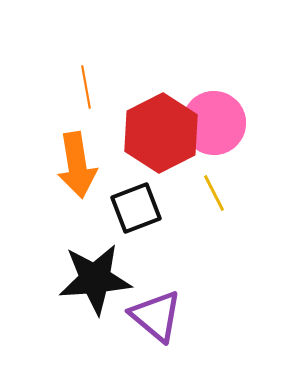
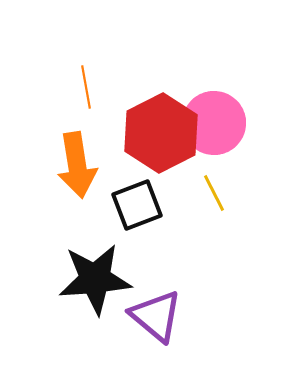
black square: moved 1 px right, 3 px up
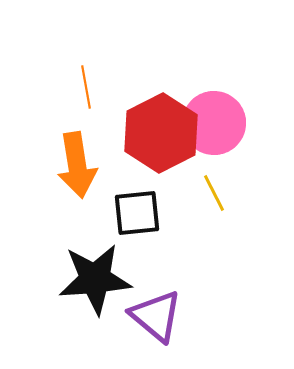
black square: moved 8 px down; rotated 15 degrees clockwise
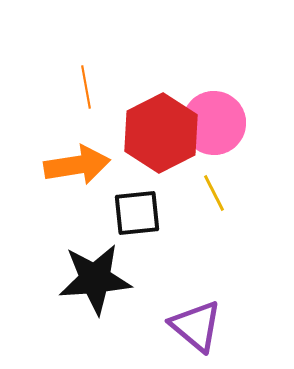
orange arrow: rotated 90 degrees counterclockwise
purple triangle: moved 40 px right, 10 px down
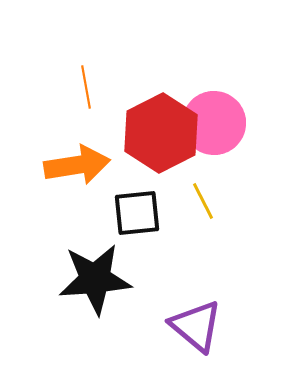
yellow line: moved 11 px left, 8 px down
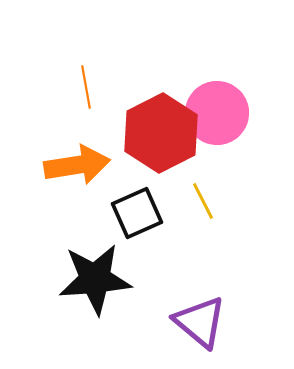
pink circle: moved 3 px right, 10 px up
black square: rotated 18 degrees counterclockwise
purple triangle: moved 4 px right, 4 px up
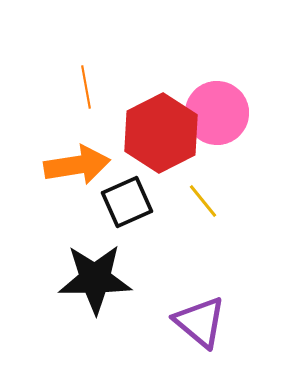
yellow line: rotated 12 degrees counterclockwise
black square: moved 10 px left, 11 px up
black star: rotated 4 degrees clockwise
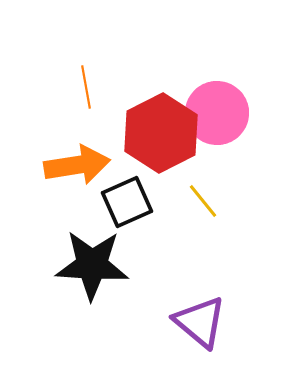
black star: moved 3 px left, 14 px up; rotated 4 degrees clockwise
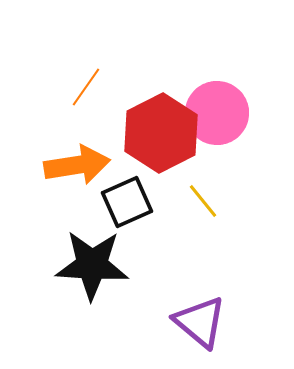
orange line: rotated 45 degrees clockwise
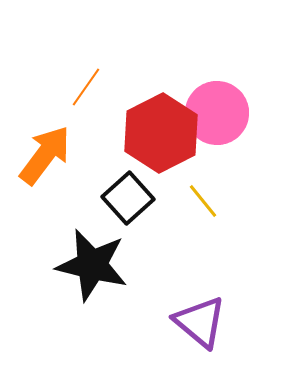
orange arrow: moved 32 px left, 10 px up; rotated 44 degrees counterclockwise
black square: moved 1 px right, 4 px up; rotated 18 degrees counterclockwise
black star: rotated 10 degrees clockwise
